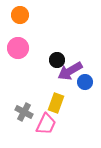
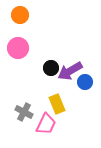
black circle: moved 6 px left, 8 px down
yellow rectangle: moved 1 px right, 1 px down; rotated 42 degrees counterclockwise
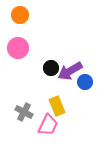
yellow rectangle: moved 2 px down
pink trapezoid: moved 2 px right, 1 px down
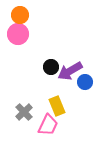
pink circle: moved 14 px up
black circle: moved 1 px up
gray cross: rotated 18 degrees clockwise
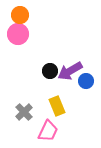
black circle: moved 1 px left, 4 px down
blue circle: moved 1 px right, 1 px up
pink trapezoid: moved 6 px down
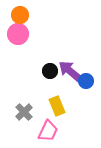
purple arrow: rotated 70 degrees clockwise
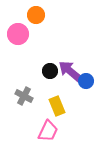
orange circle: moved 16 px right
gray cross: moved 16 px up; rotated 18 degrees counterclockwise
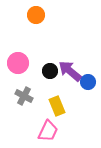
pink circle: moved 29 px down
blue circle: moved 2 px right, 1 px down
